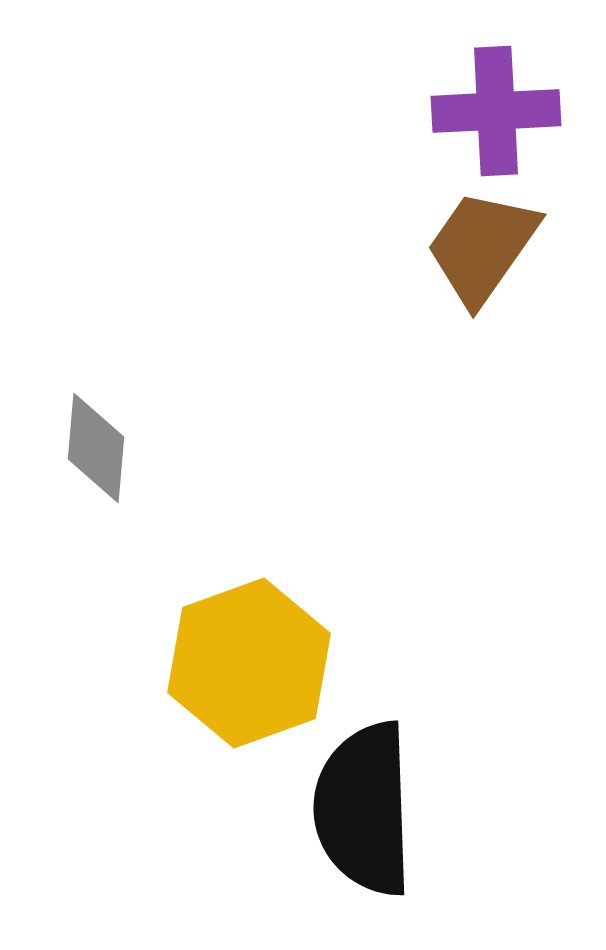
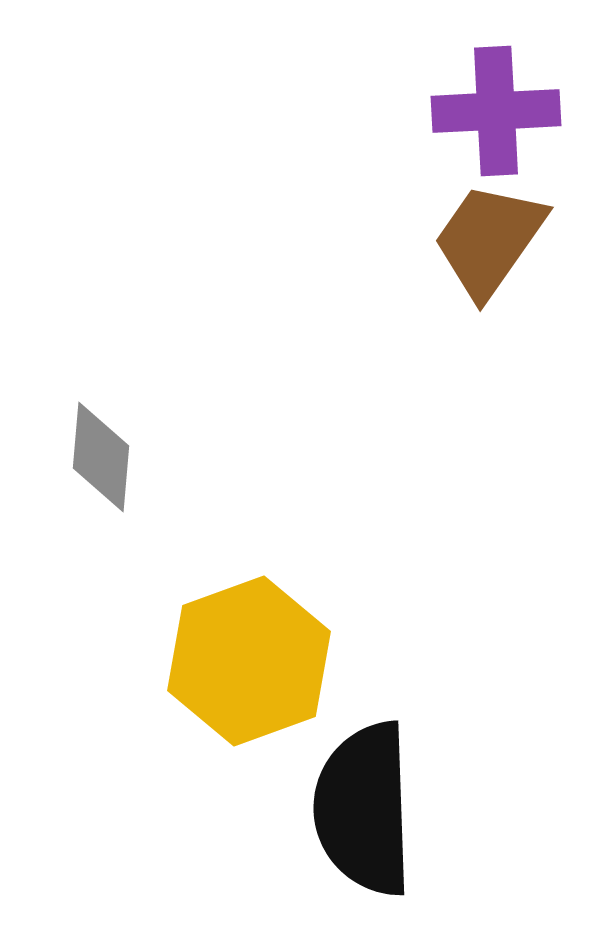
brown trapezoid: moved 7 px right, 7 px up
gray diamond: moved 5 px right, 9 px down
yellow hexagon: moved 2 px up
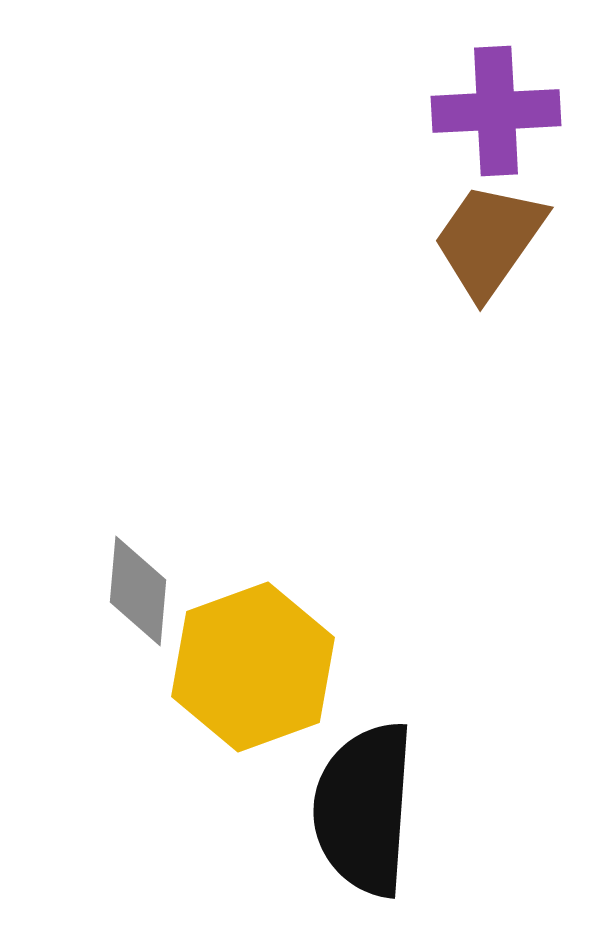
gray diamond: moved 37 px right, 134 px down
yellow hexagon: moved 4 px right, 6 px down
black semicircle: rotated 6 degrees clockwise
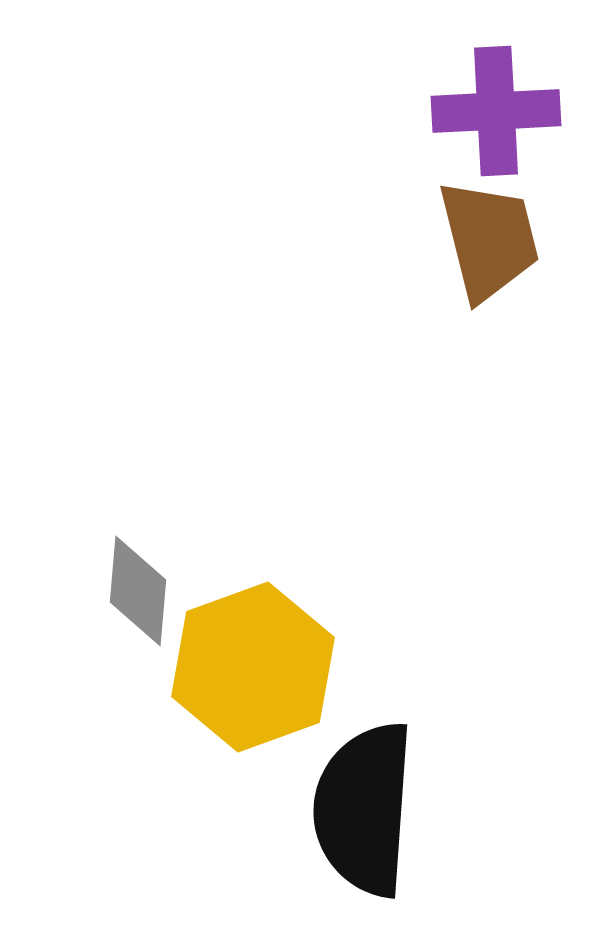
brown trapezoid: rotated 131 degrees clockwise
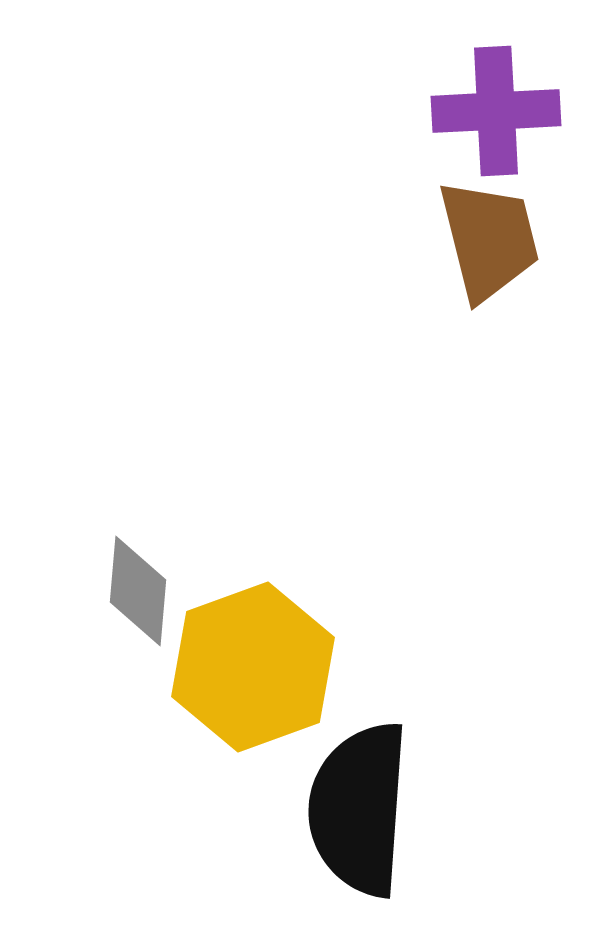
black semicircle: moved 5 px left
